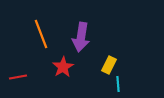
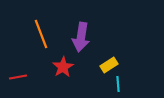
yellow rectangle: rotated 30 degrees clockwise
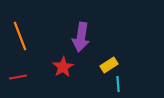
orange line: moved 21 px left, 2 px down
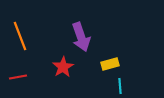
purple arrow: rotated 28 degrees counterclockwise
yellow rectangle: moved 1 px right, 1 px up; rotated 18 degrees clockwise
cyan line: moved 2 px right, 2 px down
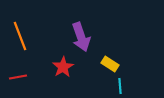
yellow rectangle: rotated 48 degrees clockwise
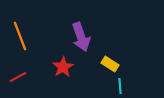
red line: rotated 18 degrees counterclockwise
